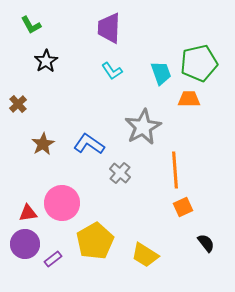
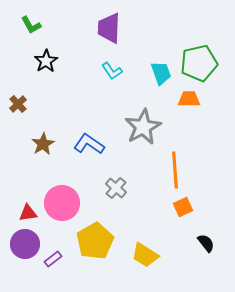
gray cross: moved 4 px left, 15 px down
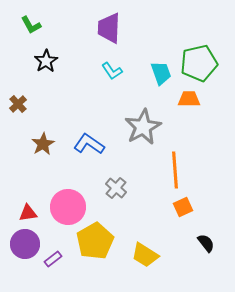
pink circle: moved 6 px right, 4 px down
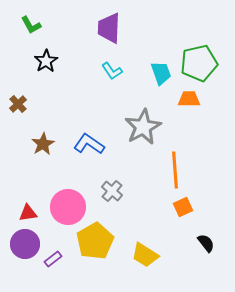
gray cross: moved 4 px left, 3 px down
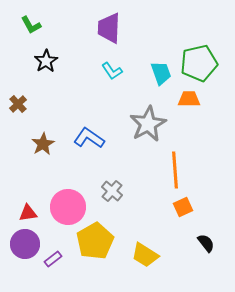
gray star: moved 5 px right, 3 px up
blue L-shape: moved 6 px up
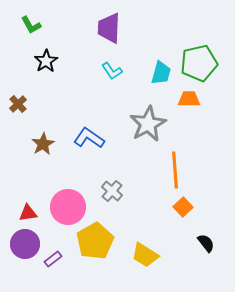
cyan trapezoid: rotated 35 degrees clockwise
orange square: rotated 18 degrees counterclockwise
